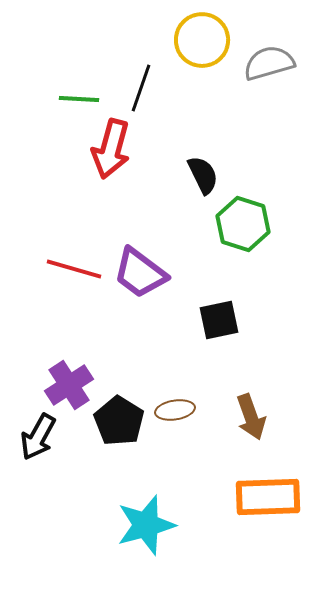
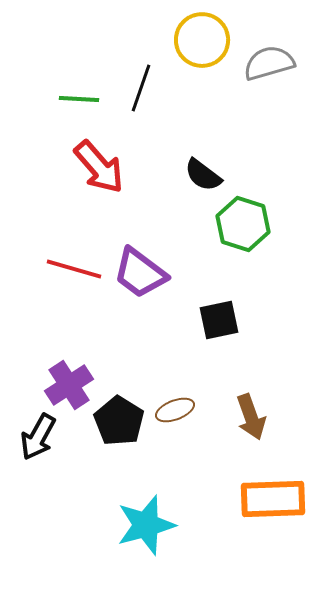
red arrow: moved 12 px left, 18 px down; rotated 56 degrees counterclockwise
black semicircle: rotated 153 degrees clockwise
brown ellipse: rotated 12 degrees counterclockwise
orange rectangle: moved 5 px right, 2 px down
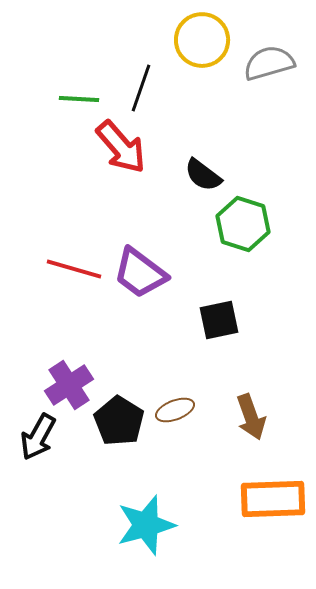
red arrow: moved 22 px right, 20 px up
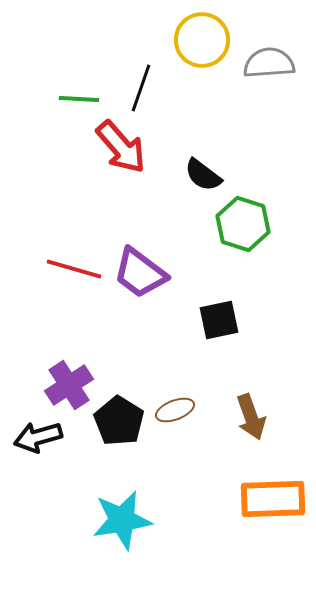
gray semicircle: rotated 12 degrees clockwise
black arrow: rotated 45 degrees clockwise
cyan star: moved 24 px left, 5 px up; rotated 6 degrees clockwise
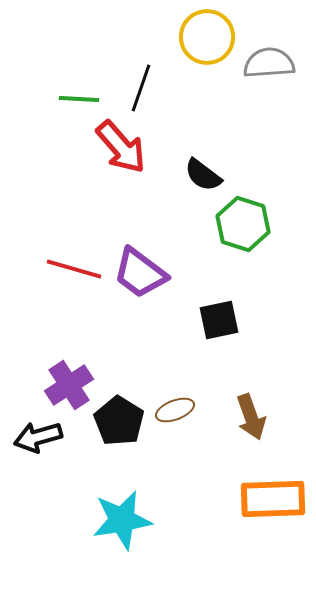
yellow circle: moved 5 px right, 3 px up
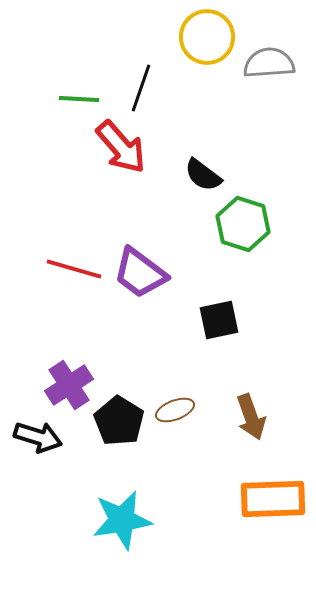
black arrow: rotated 147 degrees counterclockwise
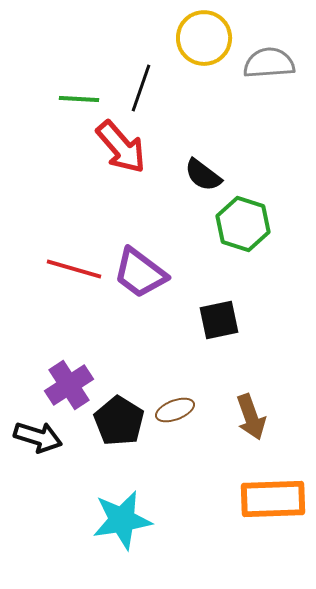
yellow circle: moved 3 px left, 1 px down
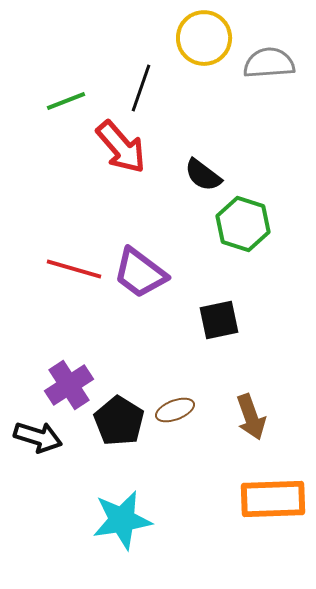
green line: moved 13 px left, 2 px down; rotated 24 degrees counterclockwise
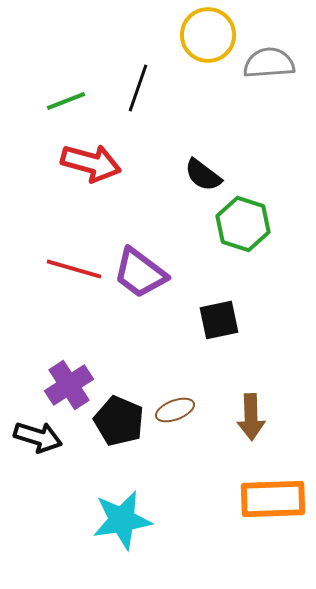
yellow circle: moved 4 px right, 3 px up
black line: moved 3 px left
red arrow: moved 30 px left, 16 px down; rotated 34 degrees counterclockwise
brown arrow: rotated 18 degrees clockwise
black pentagon: rotated 9 degrees counterclockwise
